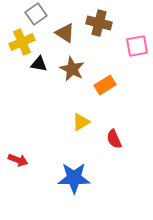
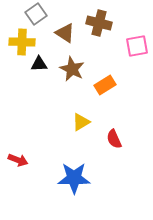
yellow cross: rotated 25 degrees clockwise
black triangle: rotated 12 degrees counterclockwise
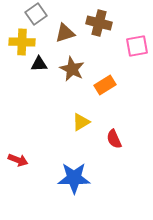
brown triangle: rotated 50 degrees counterclockwise
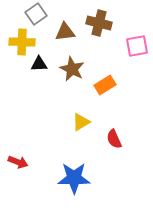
brown triangle: moved 1 px up; rotated 10 degrees clockwise
red arrow: moved 2 px down
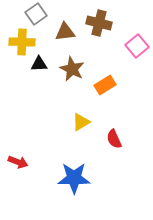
pink square: rotated 30 degrees counterclockwise
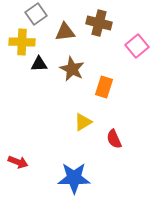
orange rectangle: moved 1 px left, 2 px down; rotated 40 degrees counterclockwise
yellow triangle: moved 2 px right
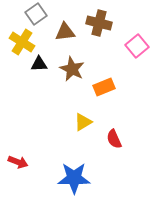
yellow cross: rotated 30 degrees clockwise
orange rectangle: rotated 50 degrees clockwise
